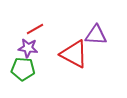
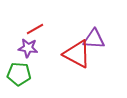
purple triangle: moved 2 px left, 4 px down
red triangle: moved 3 px right
green pentagon: moved 4 px left, 5 px down
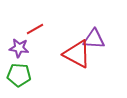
purple star: moved 9 px left
green pentagon: moved 1 px down
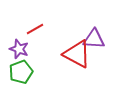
purple star: moved 1 px down; rotated 12 degrees clockwise
green pentagon: moved 2 px right, 3 px up; rotated 25 degrees counterclockwise
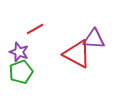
purple star: moved 3 px down
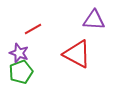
red line: moved 2 px left
purple triangle: moved 19 px up
purple star: moved 1 px down
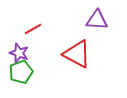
purple triangle: moved 3 px right
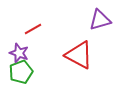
purple triangle: moved 3 px right; rotated 20 degrees counterclockwise
red triangle: moved 2 px right, 1 px down
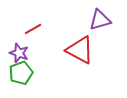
red triangle: moved 1 px right, 5 px up
green pentagon: moved 1 px down
